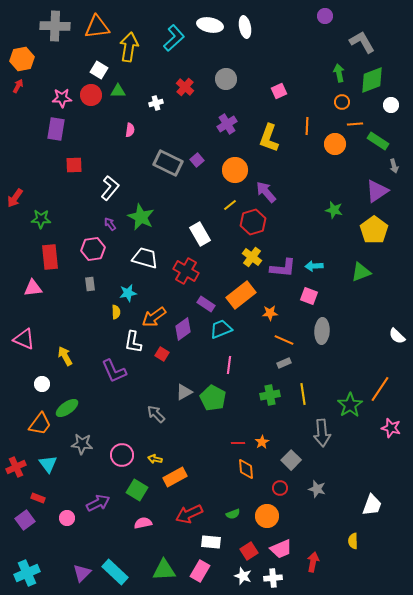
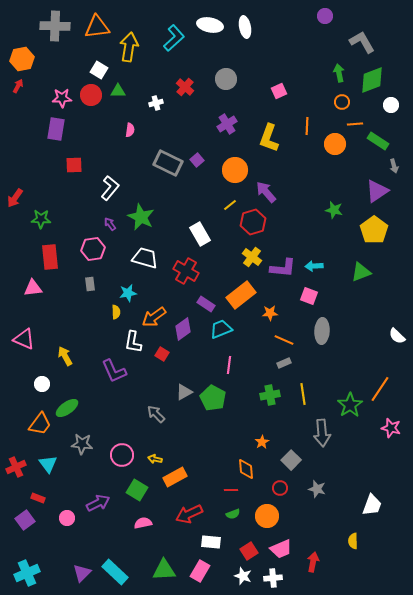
red line at (238, 443): moved 7 px left, 47 px down
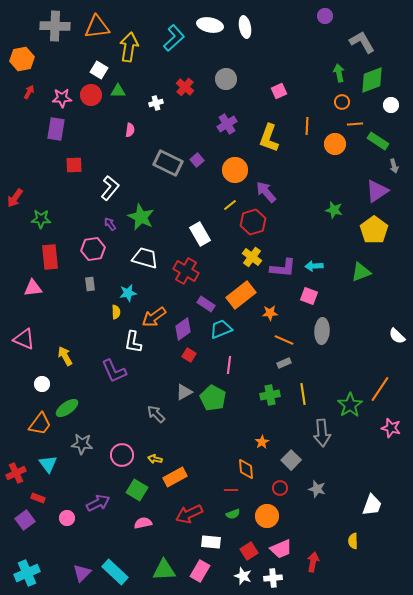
red arrow at (18, 86): moved 11 px right, 6 px down
red square at (162, 354): moved 27 px right, 1 px down
red cross at (16, 467): moved 6 px down
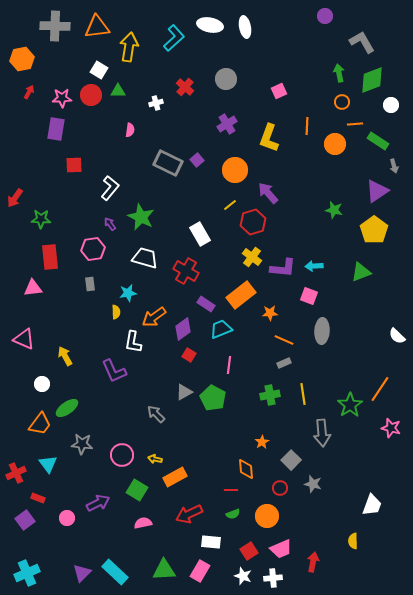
purple arrow at (266, 192): moved 2 px right, 1 px down
gray star at (317, 489): moved 4 px left, 5 px up
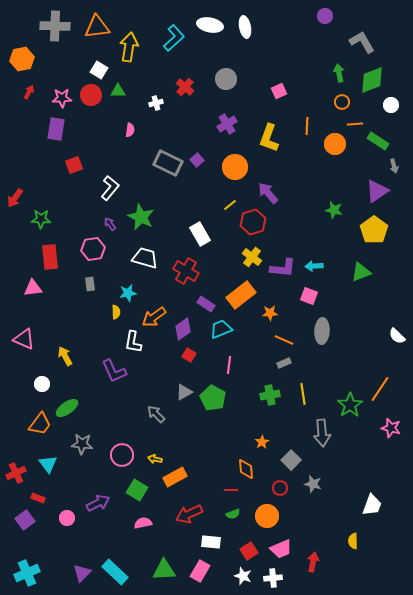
red square at (74, 165): rotated 18 degrees counterclockwise
orange circle at (235, 170): moved 3 px up
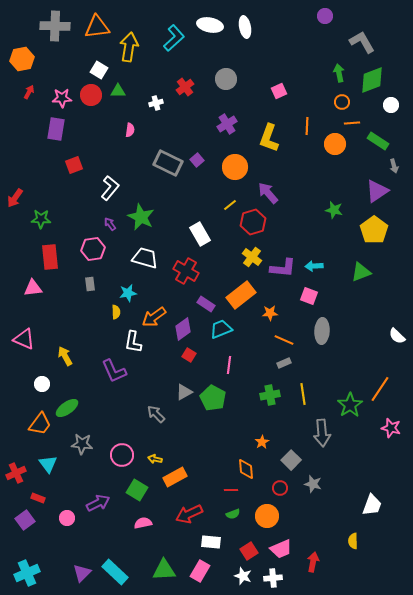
red cross at (185, 87): rotated 12 degrees clockwise
orange line at (355, 124): moved 3 px left, 1 px up
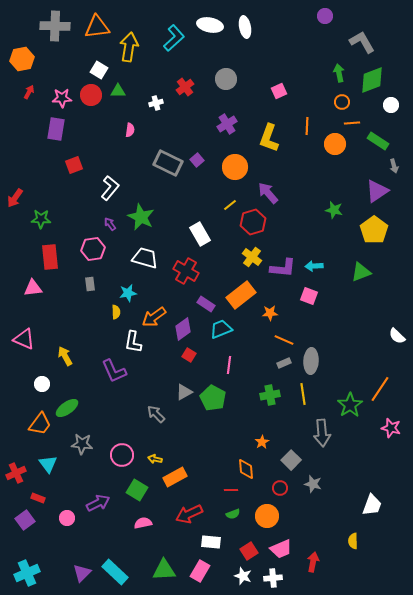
gray ellipse at (322, 331): moved 11 px left, 30 px down
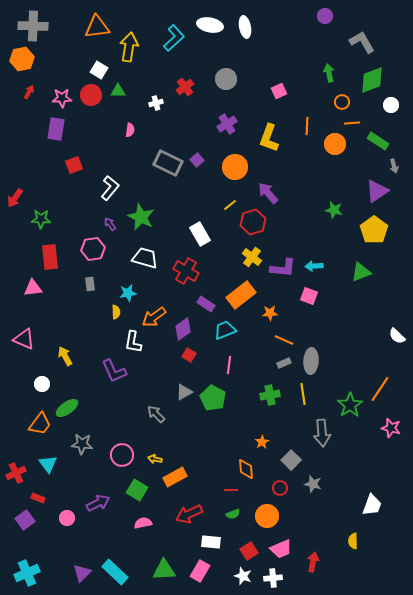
gray cross at (55, 26): moved 22 px left
green arrow at (339, 73): moved 10 px left
cyan trapezoid at (221, 329): moved 4 px right, 1 px down
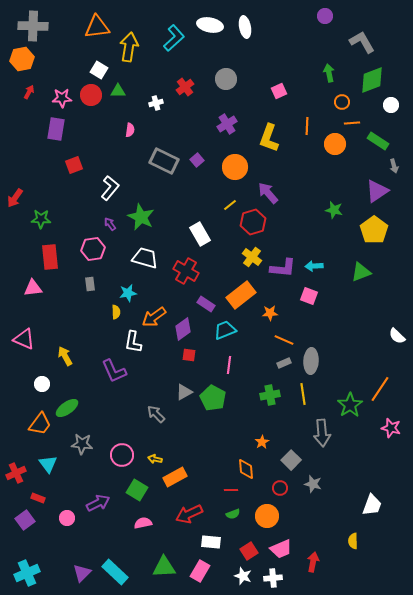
gray rectangle at (168, 163): moved 4 px left, 2 px up
red square at (189, 355): rotated 24 degrees counterclockwise
green triangle at (164, 570): moved 3 px up
